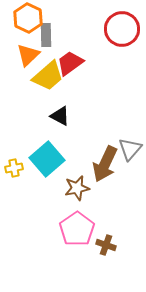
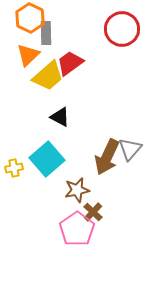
orange hexagon: moved 2 px right
gray rectangle: moved 2 px up
black triangle: moved 1 px down
brown arrow: moved 2 px right, 7 px up
brown star: moved 2 px down
brown cross: moved 13 px left, 33 px up; rotated 24 degrees clockwise
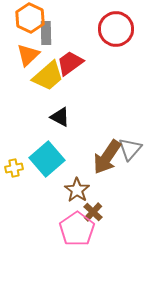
red circle: moved 6 px left
brown arrow: rotated 9 degrees clockwise
brown star: rotated 25 degrees counterclockwise
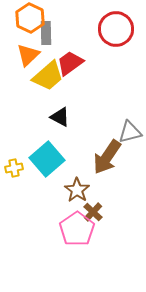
gray triangle: moved 17 px up; rotated 35 degrees clockwise
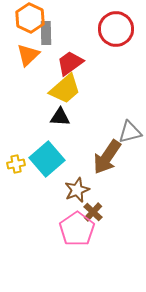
yellow trapezoid: moved 17 px right, 13 px down
black triangle: rotated 25 degrees counterclockwise
yellow cross: moved 2 px right, 4 px up
brown star: rotated 15 degrees clockwise
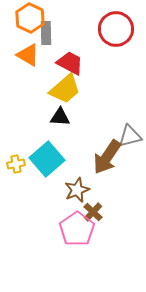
orange triangle: rotated 45 degrees counterclockwise
red trapezoid: rotated 64 degrees clockwise
gray triangle: moved 4 px down
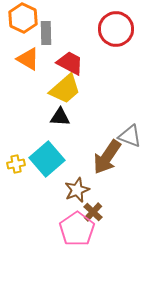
orange hexagon: moved 7 px left
orange triangle: moved 4 px down
gray triangle: rotated 35 degrees clockwise
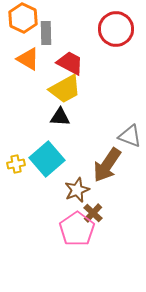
yellow trapezoid: rotated 12 degrees clockwise
brown arrow: moved 8 px down
brown cross: moved 1 px down
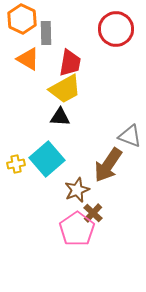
orange hexagon: moved 1 px left, 1 px down
red trapezoid: rotated 72 degrees clockwise
brown arrow: moved 1 px right
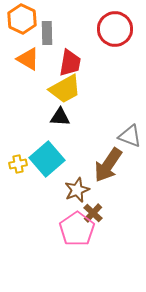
red circle: moved 1 px left
gray rectangle: moved 1 px right
yellow cross: moved 2 px right
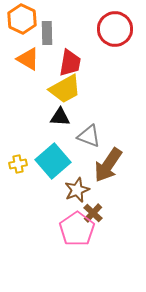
gray triangle: moved 41 px left
cyan square: moved 6 px right, 2 px down
